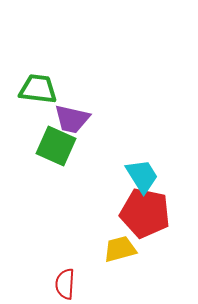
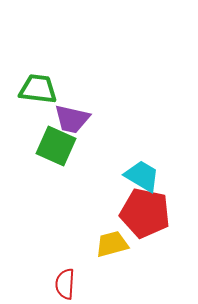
cyan trapezoid: rotated 27 degrees counterclockwise
yellow trapezoid: moved 8 px left, 5 px up
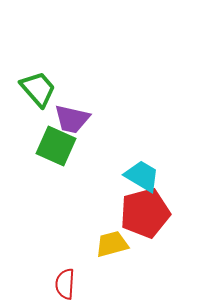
green trapezoid: rotated 42 degrees clockwise
red pentagon: rotated 27 degrees counterclockwise
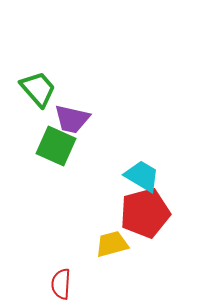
red semicircle: moved 4 px left
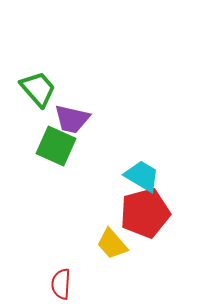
yellow trapezoid: rotated 116 degrees counterclockwise
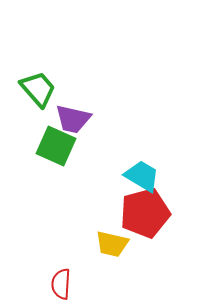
purple trapezoid: moved 1 px right
yellow trapezoid: rotated 36 degrees counterclockwise
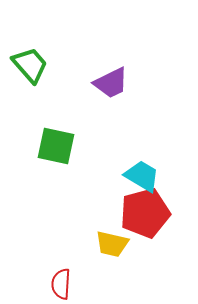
green trapezoid: moved 8 px left, 24 px up
purple trapezoid: moved 38 px right, 36 px up; rotated 39 degrees counterclockwise
green square: rotated 12 degrees counterclockwise
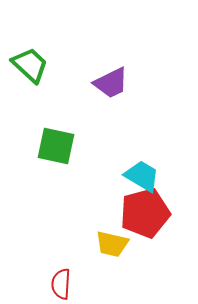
green trapezoid: rotated 6 degrees counterclockwise
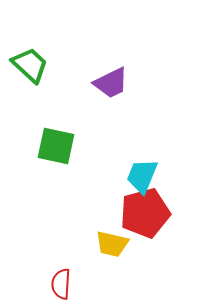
cyan trapezoid: rotated 99 degrees counterclockwise
